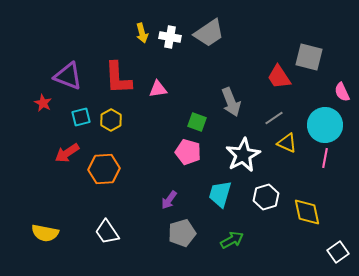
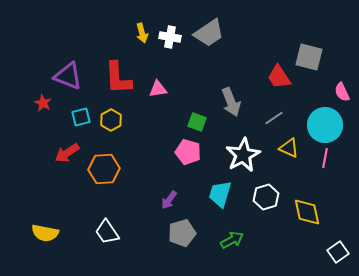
yellow triangle: moved 2 px right, 5 px down
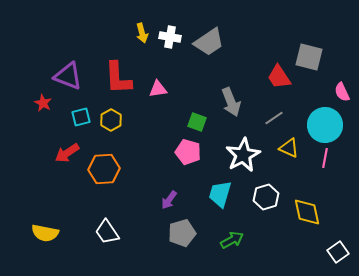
gray trapezoid: moved 9 px down
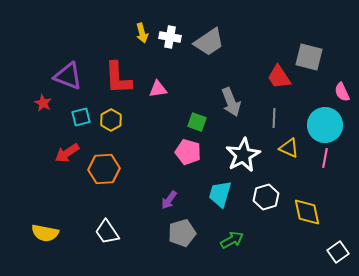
gray line: rotated 54 degrees counterclockwise
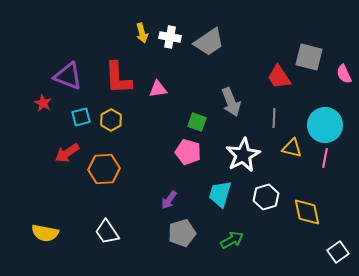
pink semicircle: moved 2 px right, 18 px up
yellow triangle: moved 3 px right; rotated 10 degrees counterclockwise
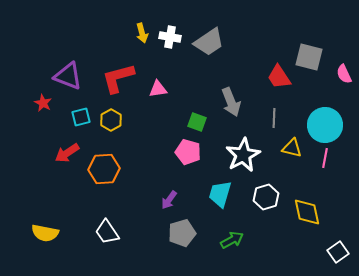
red L-shape: rotated 78 degrees clockwise
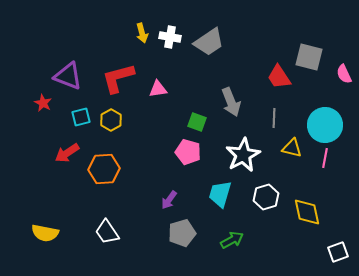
white square: rotated 15 degrees clockwise
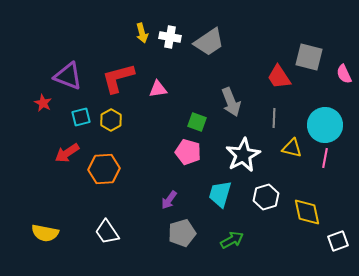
white square: moved 11 px up
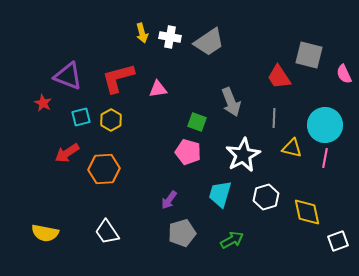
gray square: moved 2 px up
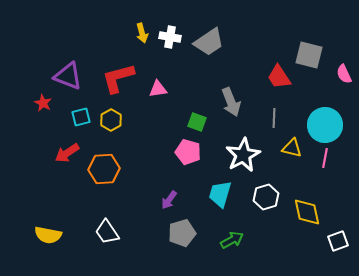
yellow semicircle: moved 3 px right, 2 px down
